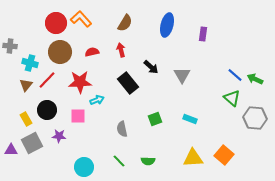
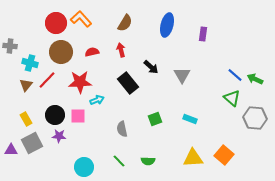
brown circle: moved 1 px right
black circle: moved 8 px right, 5 px down
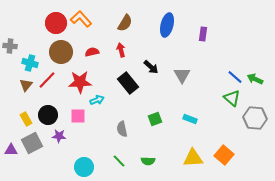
blue line: moved 2 px down
black circle: moved 7 px left
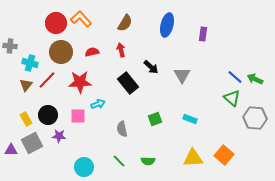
cyan arrow: moved 1 px right, 4 px down
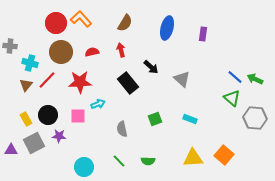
blue ellipse: moved 3 px down
gray triangle: moved 4 px down; rotated 18 degrees counterclockwise
gray square: moved 2 px right
